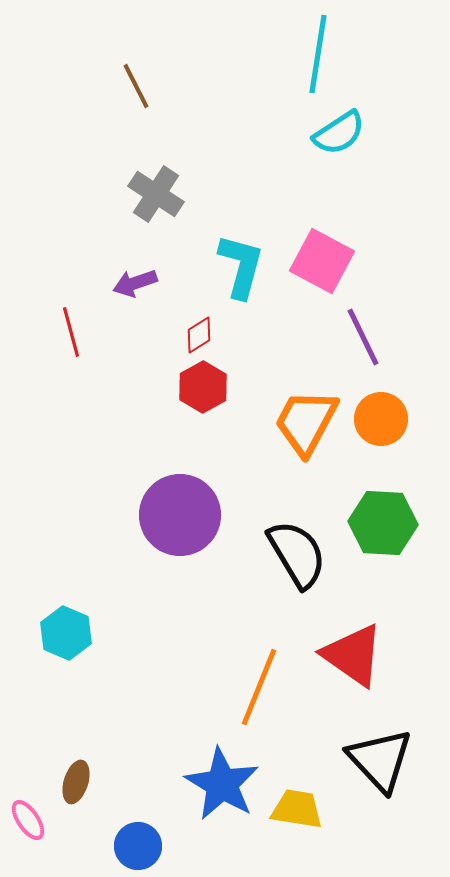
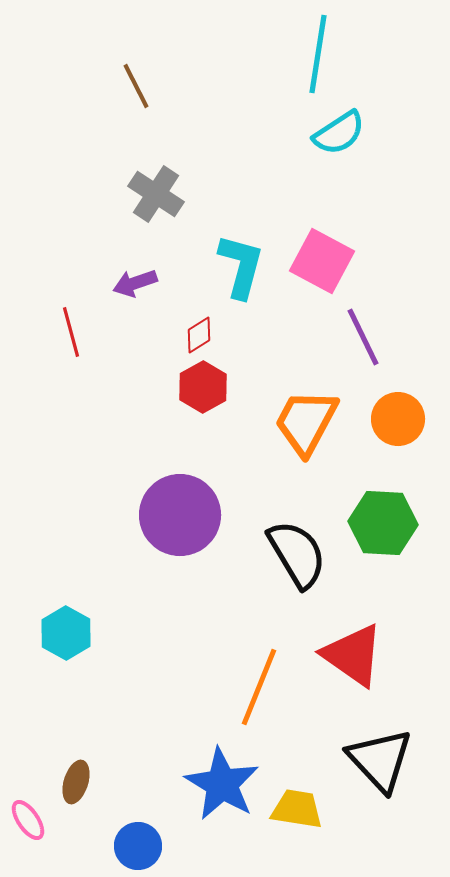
orange circle: moved 17 px right
cyan hexagon: rotated 6 degrees clockwise
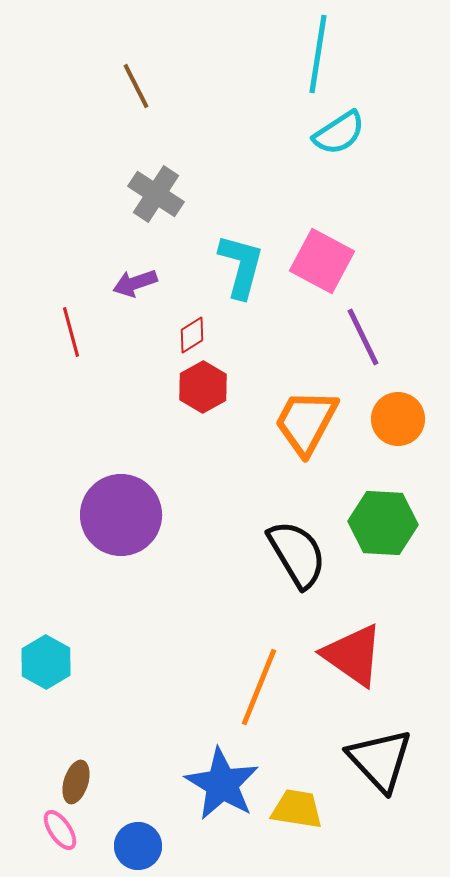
red diamond: moved 7 px left
purple circle: moved 59 px left
cyan hexagon: moved 20 px left, 29 px down
pink ellipse: moved 32 px right, 10 px down
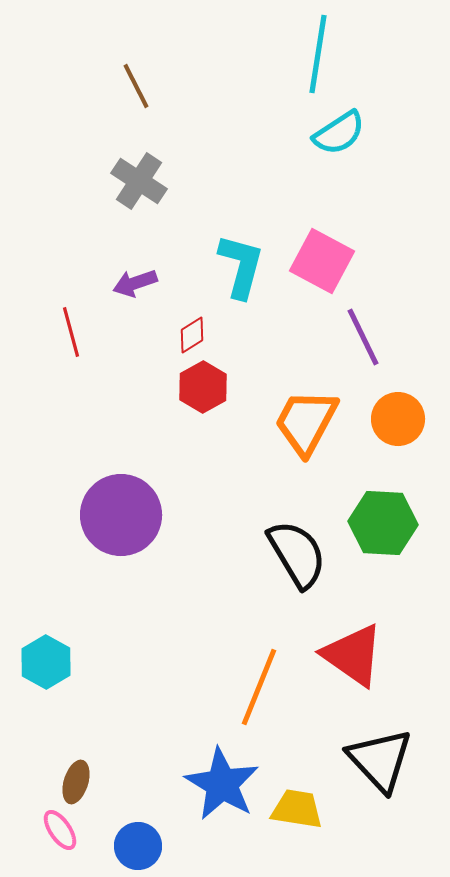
gray cross: moved 17 px left, 13 px up
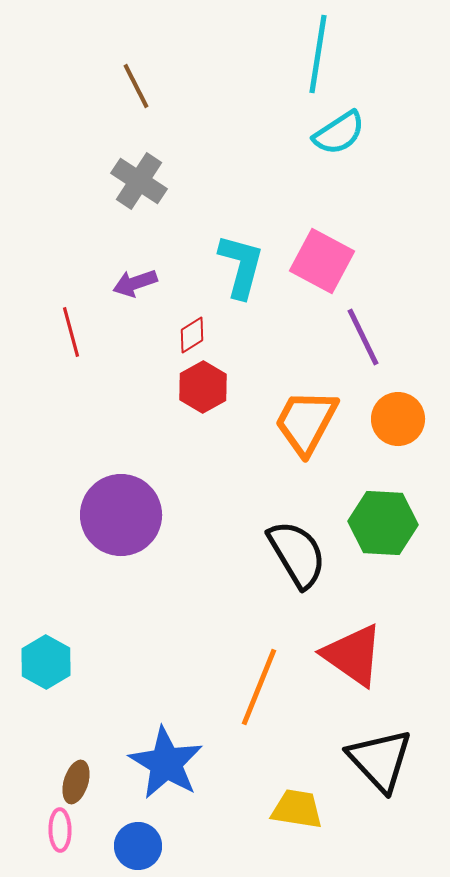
blue star: moved 56 px left, 21 px up
pink ellipse: rotated 33 degrees clockwise
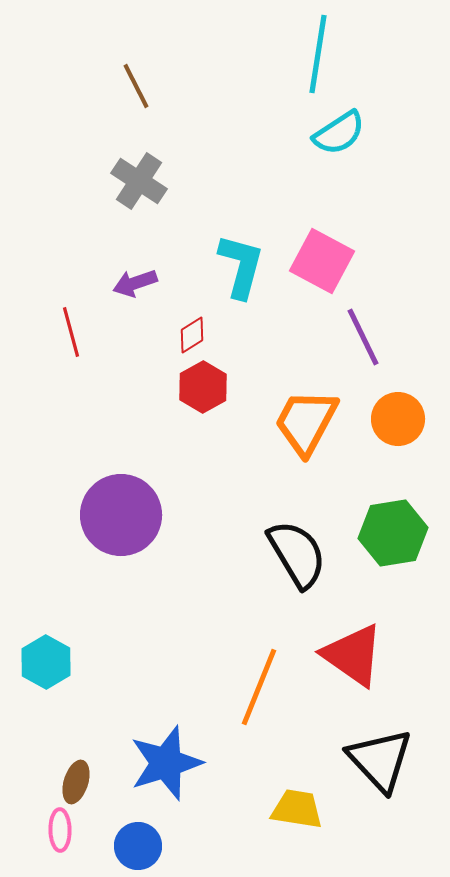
green hexagon: moved 10 px right, 10 px down; rotated 12 degrees counterclockwise
blue star: rotated 24 degrees clockwise
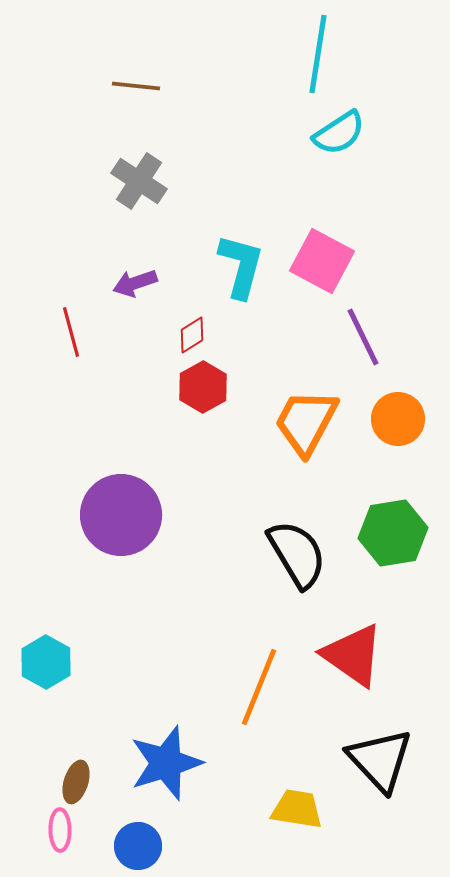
brown line: rotated 57 degrees counterclockwise
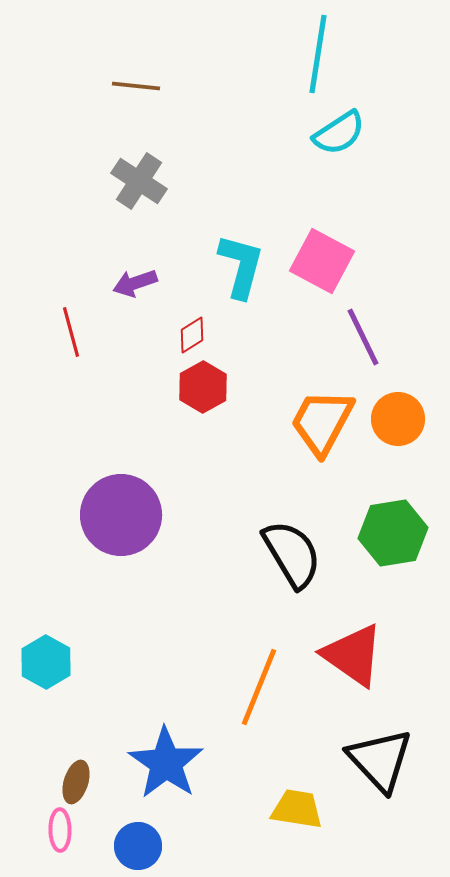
orange trapezoid: moved 16 px right
black semicircle: moved 5 px left
blue star: rotated 20 degrees counterclockwise
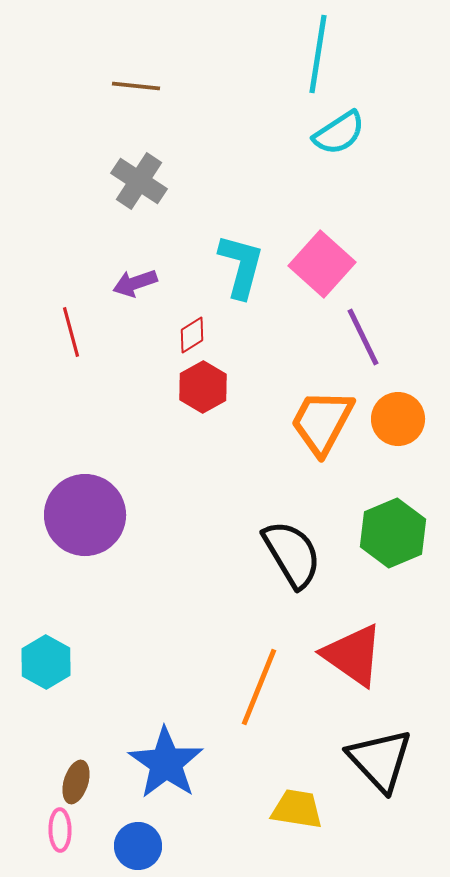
pink square: moved 3 px down; rotated 14 degrees clockwise
purple circle: moved 36 px left
green hexagon: rotated 14 degrees counterclockwise
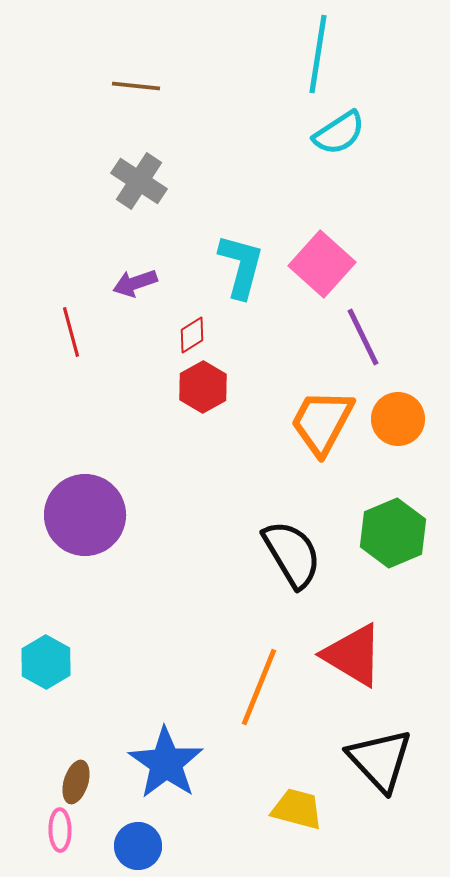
red triangle: rotated 4 degrees counterclockwise
yellow trapezoid: rotated 6 degrees clockwise
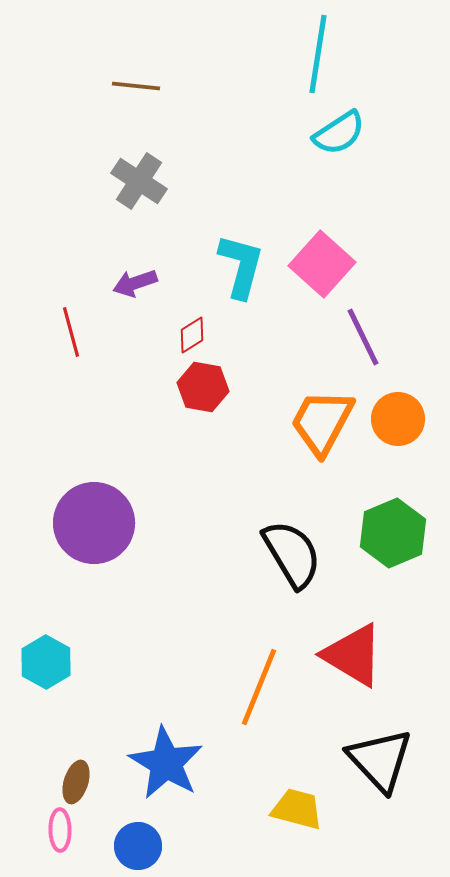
red hexagon: rotated 21 degrees counterclockwise
purple circle: moved 9 px right, 8 px down
blue star: rotated 4 degrees counterclockwise
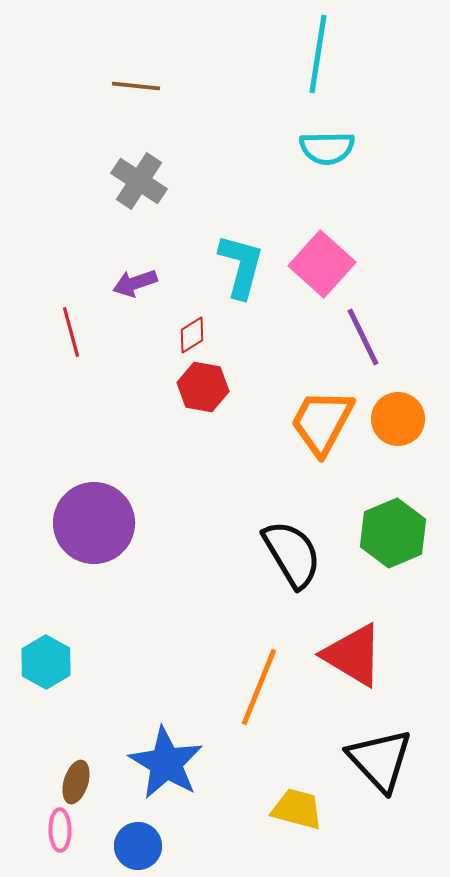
cyan semicircle: moved 12 px left, 15 px down; rotated 32 degrees clockwise
